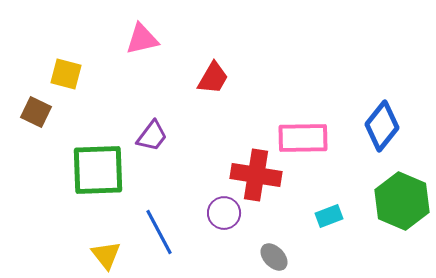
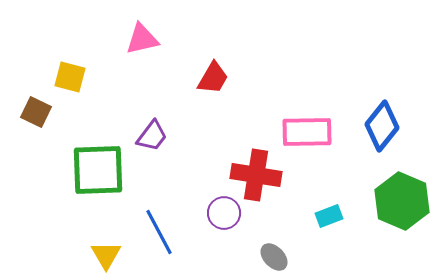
yellow square: moved 4 px right, 3 px down
pink rectangle: moved 4 px right, 6 px up
yellow triangle: rotated 8 degrees clockwise
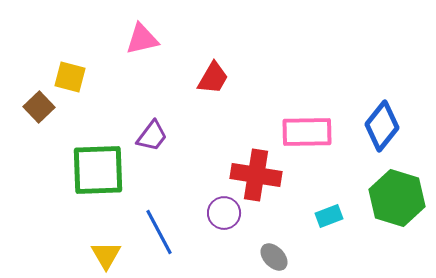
brown square: moved 3 px right, 5 px up; rotated 20 degrees clockwise
green hexagon: moved 5 px left, 3 px up; rotated 6 degrees counterclockwise
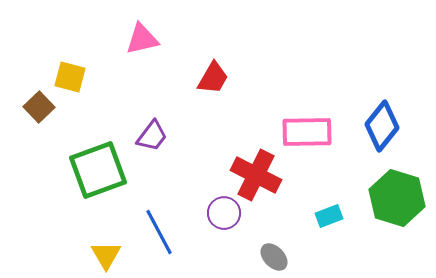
green square: rotated 18 degrees counterclockwise
red cross: rotated 18 degrees clockwise
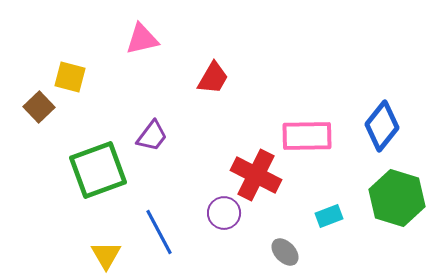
pink rectangle: moved 4 px down
gray ellipse: moved 11 px right, 5 px up
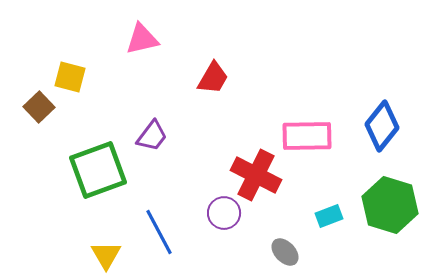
green hexagon: moved 7 px left, 7 px down
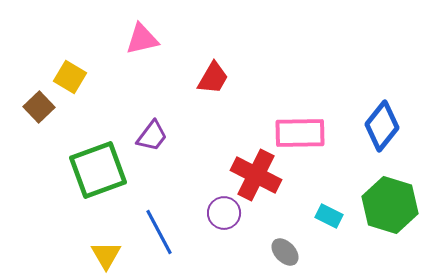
yellow square: rotated 16 degrees clockwise
pink rectangle: moved 7 px left, 3 px up
cyan rectangle: rotated 48 degrees clockwise
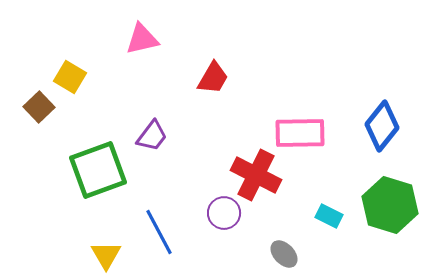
gray ellipse: moved 1 px left, 2 px down
